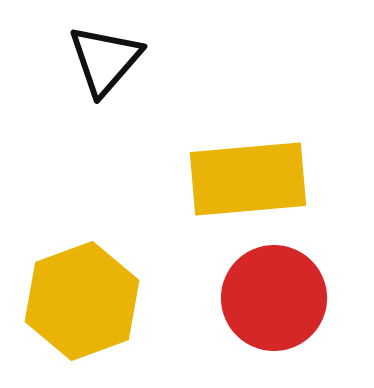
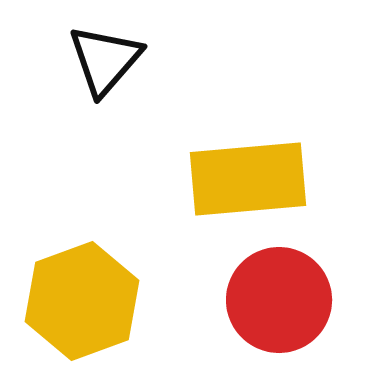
red circle: moved 5 px right, 2 px down
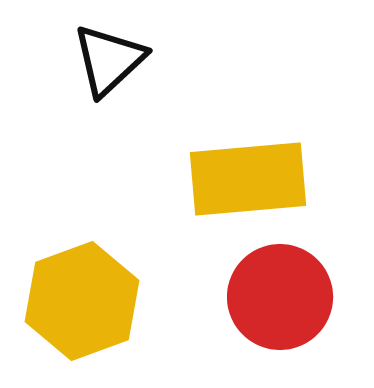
black triangle: moved 4 px right; rotated 6 degrees clockwise
red circle: moved 1 px right, 3 px up
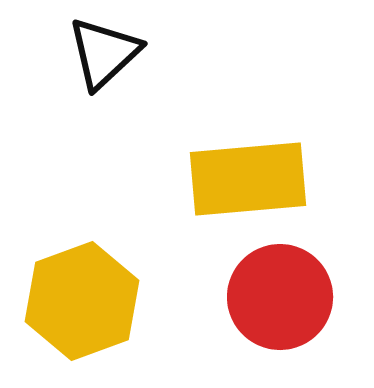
black triangle: moved 5 px left, 7 px up
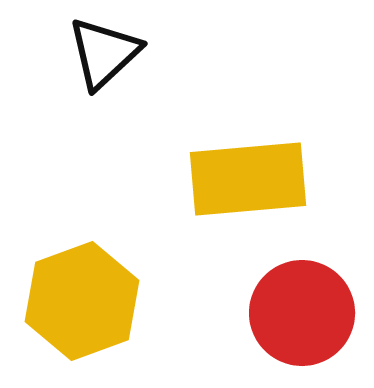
red circle: moved 22 px right, 16 px down
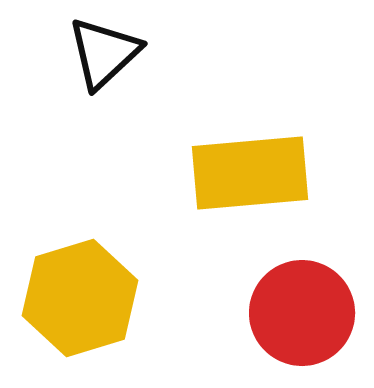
yellow rectangle: moved 2 px right, 6 px up
yellow hexagon: moved 2 px left, 3 px up; rotated 3 degrees clockwise
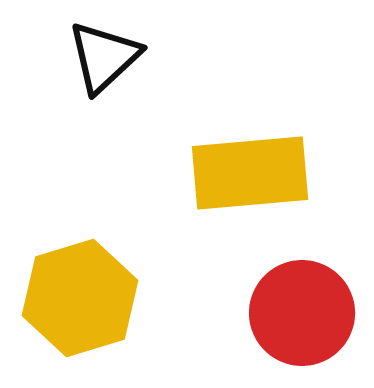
black triangle: moved 4 px down
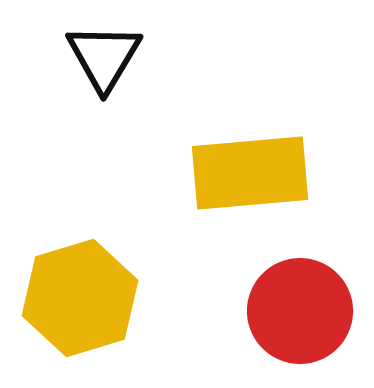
black triangle: rotated 16 degrees counterclockwise
red circle: moved 2 px left, 2 px up
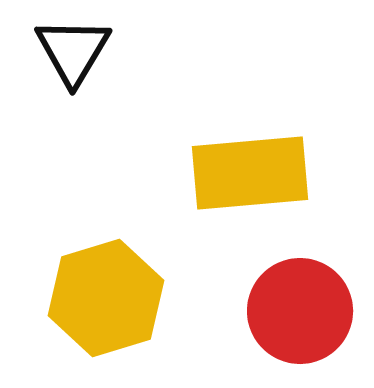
black triangle: moved 31 px left, 6 px up
yellow hexagon: moved 26 px right
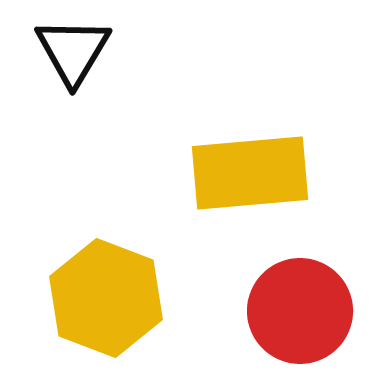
yellow hexagon: rotated 22 degrees counterclockwise
